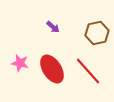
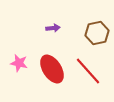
purple arrow: moved 1 px down; rotated 48 degrees counterclockwise
pink star: moved 1 px left
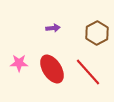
brown hexagon: rotated 15 degrees counterclockwise
pink star: rotated 12 degrees counterclockwise
red line: moved 1 px down
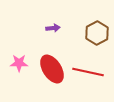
red line: rotated 36 degrees counterclockwise
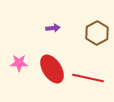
red line: moved 6 px down
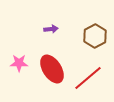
purple arrow: moved 2 px left, 1 px down
brown hexagon: moved 2 px left, 3 px down
red line: rotated 52 degrees counterclockwise
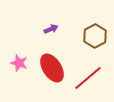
purple arrow: rotated 16 degrees counterclockwise
pink star: rotated 18 degrees clockwise
red ellipse: moved 1 px up
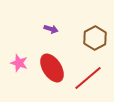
purple arrow: rotated 40 degrees clockwise
brown hexagon: moved 2 px down
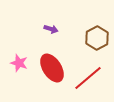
brown hexagon: moved 2 px right
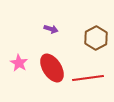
brown hexagon: moved 1 px left
pink star: rotated 12 degrees clockwise
red line: rotated 32 degrees clockwise
